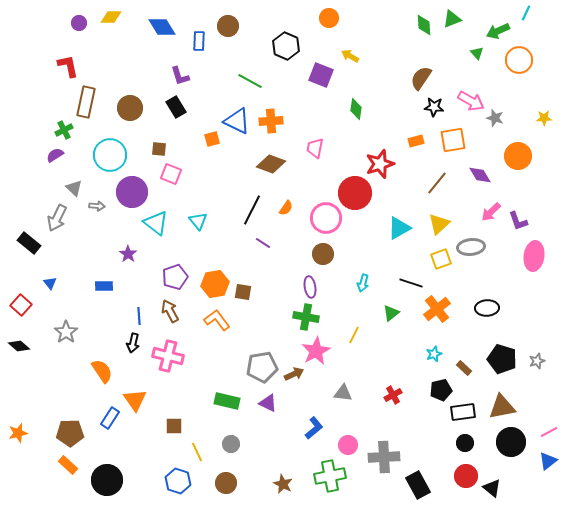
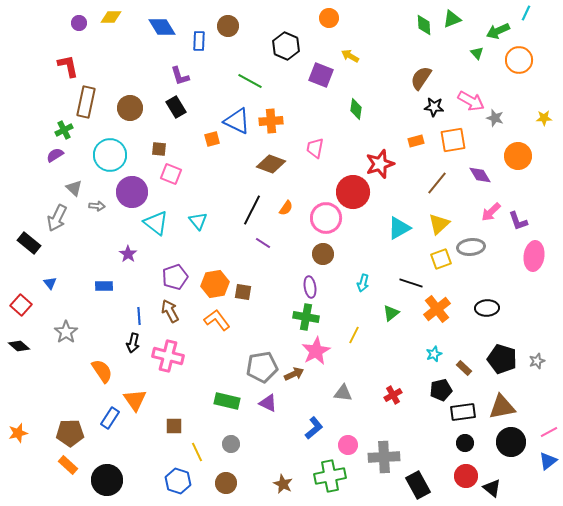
red circle at (355, 193): moved 2 px left, 1 px up
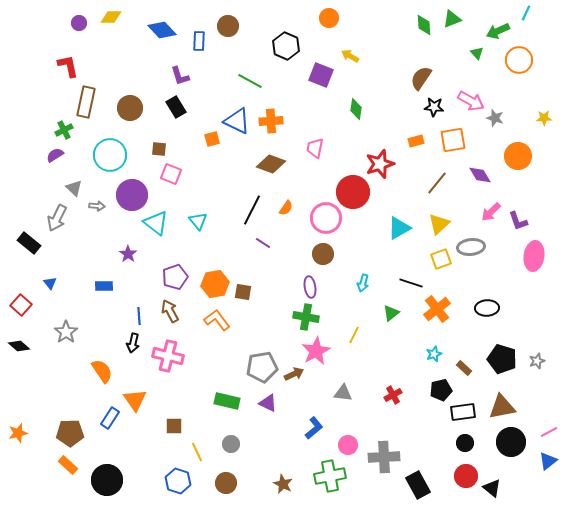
blue diamond at (162, 27): moved 3 px down; rotated 12 degrees counterclockwise
purple circle at (132, 192): moved 3 px down
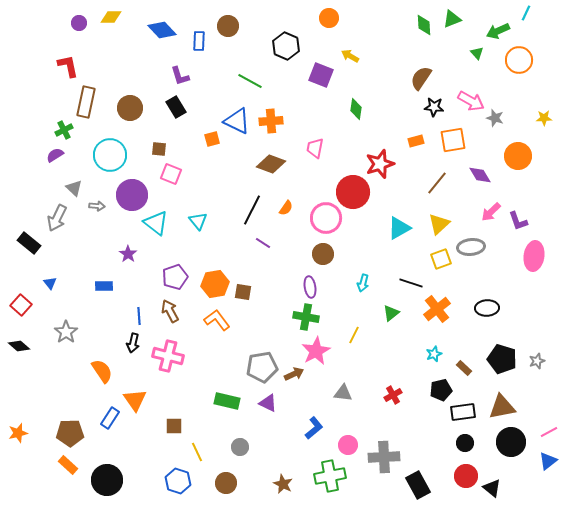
gray circle at (231, 444): moved 9 px right, 3 px down
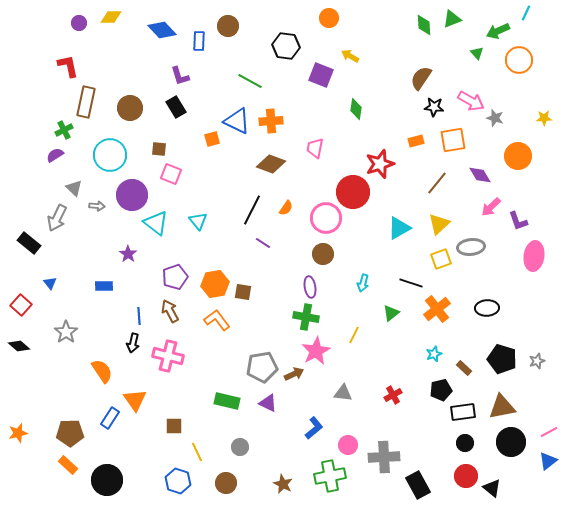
black hexagon at (286, 46): rotated 16 degrees counterclockwise
pink arrow at (491, 212): moved 5 px up
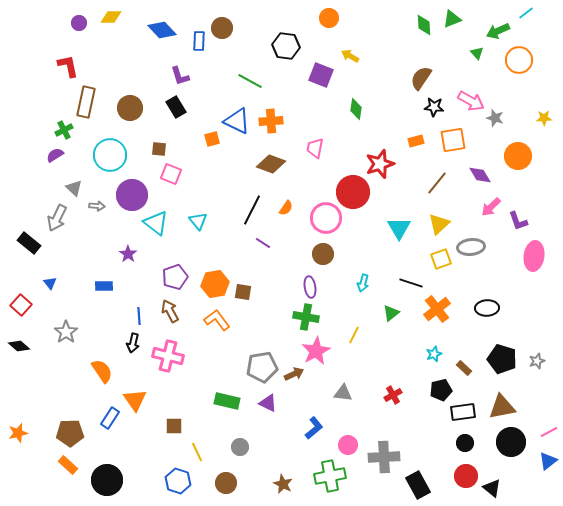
cyan line at (526, 13): rotated 28 degrees clockwise
brown circle at (228, 26): moved 6 px left, 2 px down
cyan triangle at (399, 228): rotated 30 degrees counterclockwise
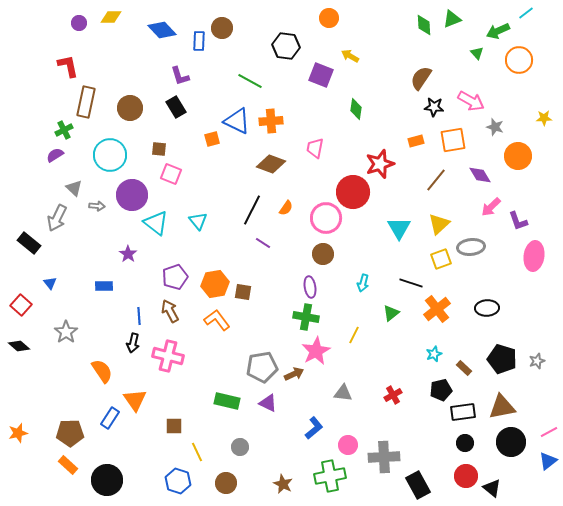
gray star at (495, 118): moved 9 px down
brown line at (437, 183): moved 1 px left, 3 px up
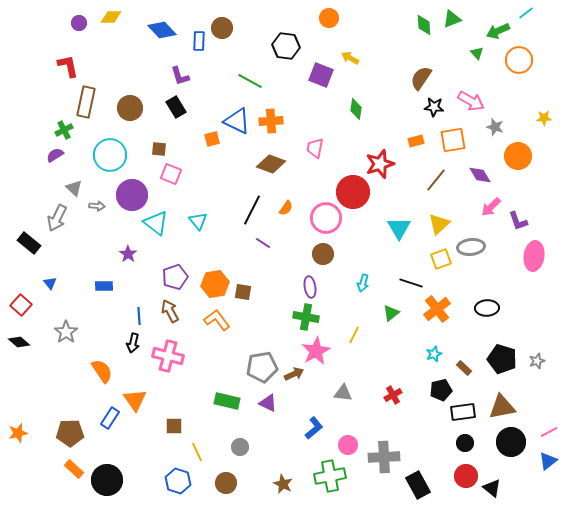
yellow arrow at (350, 56): moved 2 px down
black diamond at (19, 346): moved 4 px up
orange rectangle at (68, 465): moved 6 px right, 4 px down
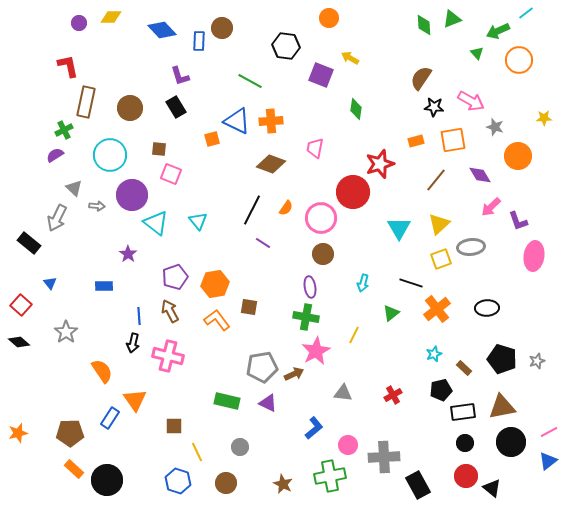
pink circle at (326, 218): moved 5 px left
brown square at (243, 292): moved 6 px right, 15 px down
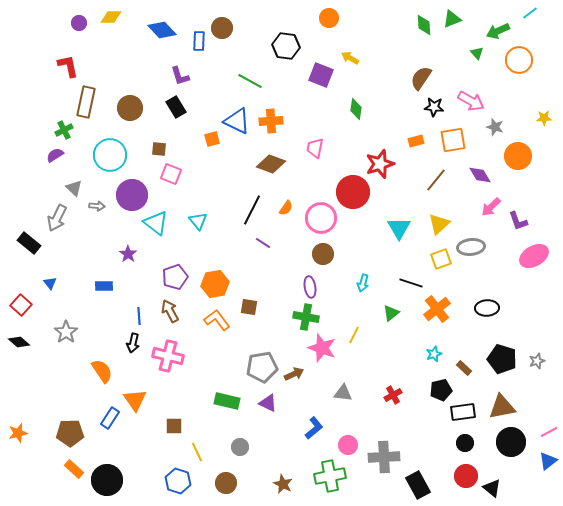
cyan line at (526, 13): moved 4 px right
pink ellipse at (534, 256): rotated 52 degrees clockwise
pink star at (316, 351): moved 6 px right, 3 px up; rotated 24 degrees counterclockwise
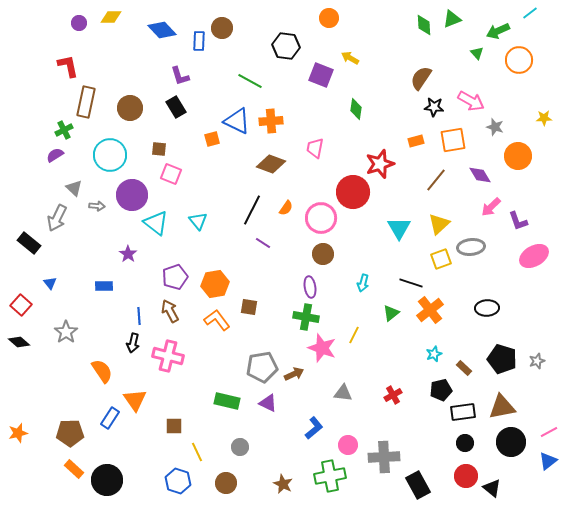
orange cross at (437, 309): moved 7 px left, 1 px down
